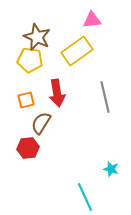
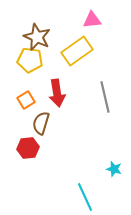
orange square: rotated 18 degrees counterclockwise
brown semicircle: rotated 15 degrees counterclockwise
cyan star: moved 3 px right
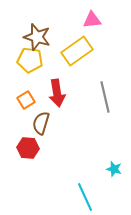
brown star: rotated 8 degrees counterclockwise
red hexagon: rotated 10 degrees clockwise
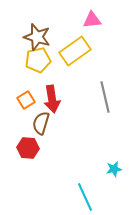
yellow rectangle: moved 2 px left
yellow pentagon: moved 8 px right; rotated 20 degrees counterclockwise
red arrow: moved 5 px left, 6 px down
cyan star: rotated 28 degrees counterclockwise
